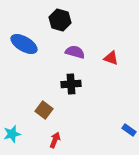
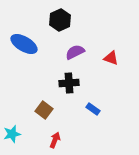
black hexagon: rotated 20 degrees clockwise
purple semicircle: rotated 42 degrees counterclockwise
black cross: moved 2 px left, 1 px up
blue rectangle: moved 36 px left, 21 px up
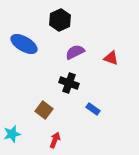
black cross: rotated 24 degrees clockwise
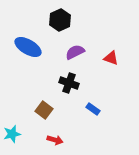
blue ellipse: moved 4 px right, 3 px down
red arrow: rotated 84 degrees clockwise
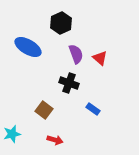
black hexagon: moved 1 px right, 3 px down
purple semicircle: moved 1 px right, 2 px down; rotated 96 degrees clockwise
red triangle: moved 11 px left; rotated 21 degrees clockwise
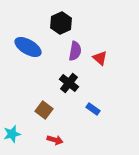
purple semicircle: moved 1 px left, 3 px up; rotated 30 degrees clockwise
black cross: rotated 18 degrees clockwise
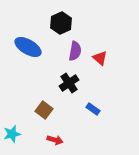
black cross: rotated 18 degrees clockwise
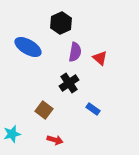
purple semicircle: moved 1 px down
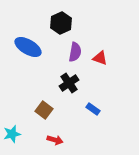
red triangle: rotated 21 degrees counterclockwise
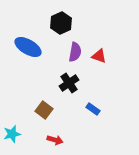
red triangle: moved 1 px left, 2 px up
